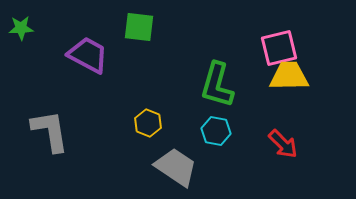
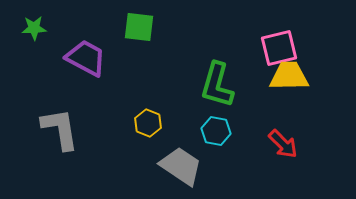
green star: moved 13 px right
purple trapezoid: moved 2 px left, 3 px down
gray L-shape: moved 10 px right, 2 px up
gray trapezoid: moved 5 px right, 1 px up
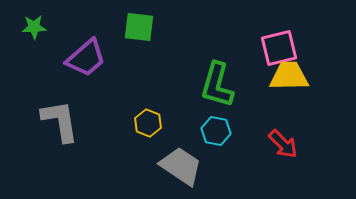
green star: moved 1 px up
purple trapezoid: rotated 111 degrees clockwise
gray L-shape: moved 8 px up
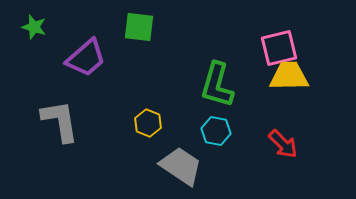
green star: rotated 20 degrees clockwise
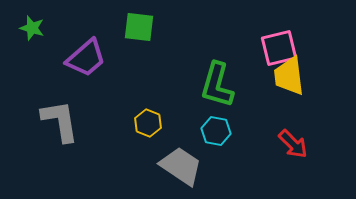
green star: moved 2 px left, 1 px down
yellow trapezoid: rotated 96 degrees counterclockwise
red arrow: moved 10 px right
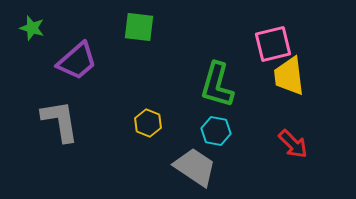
pink square: moved 6 px left, 4 px up
purple trapezoid: moved 9 px left, 3 px down
gray trapezoid: moved 14 px right, 1 px down
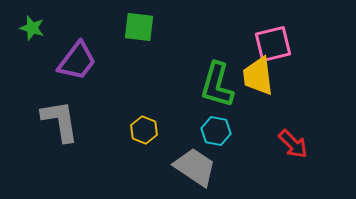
purple trapezoid: rotated 12 degrees counterclockwise
yellow trapezoid: moved 31 px left
yellow hexagon: moved 4 px left, 7 px down
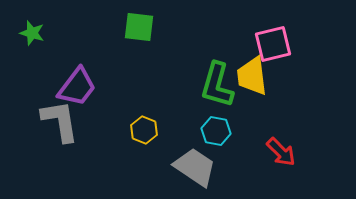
green star: moved 5 px down
purple trapezoid: moved 26 px down
yellow trapezoid: moved 6 px left
red arrow: moved 12 px left, 8 px down
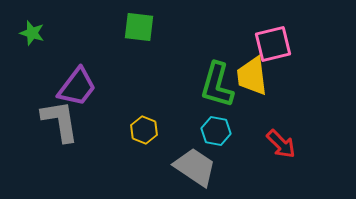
red arrow: moved 8 px up
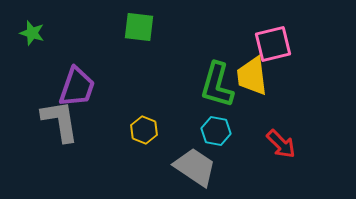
purple trapezoid: rotated 18 degrees counterclockwise
